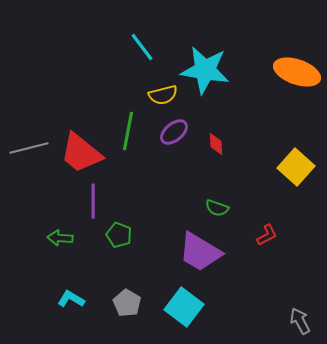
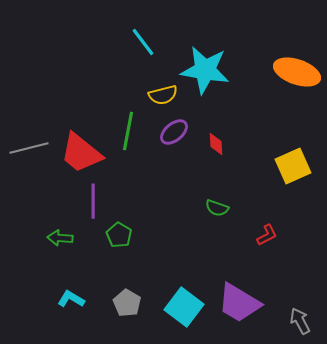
cyan line: moved 1 px right, 5 px up
yellow square: moved 3 px left, 1 px up; rotated 24 degrees clockwise
green pentagon: rotated 10 degrees clockwise
purple trapezoid: moved 39 px right, 51 px down
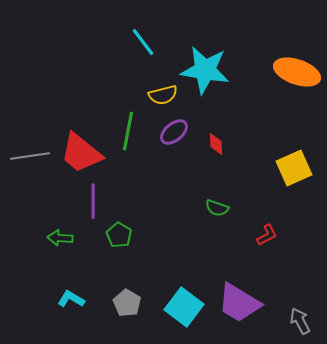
gray line: moved 1 px right, 8 px down; rotated 6 degrees clockwise
yellow square: moved 1 px right, 2 px down
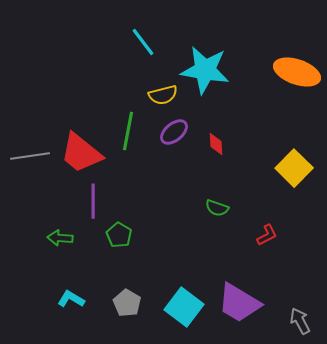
yellow square: rotated 21 degrees counterclockwise
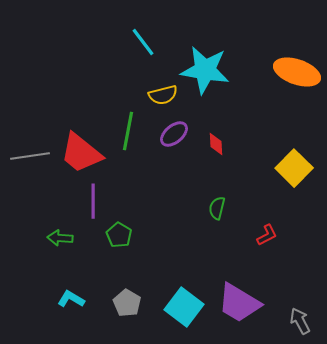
purple ellipse: moved 2 px down
green semicircle: rotated 85 degrees clockwise
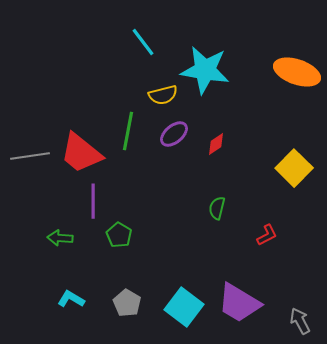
red diamond: rotated 60 degrees clockwise
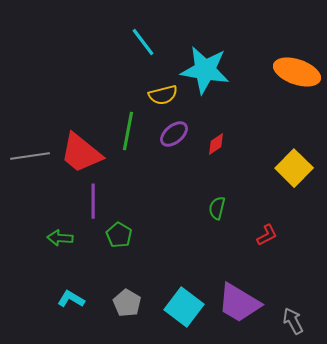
gray arrow: moved 7 px left
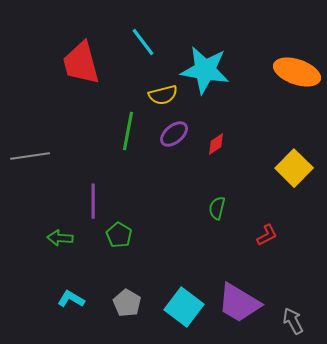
red trapezoid: moved 90 px up; rotated 36 degrees clockwise
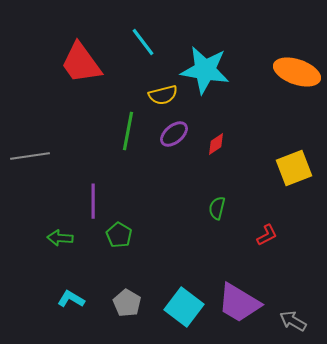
red trapezoid: rotated 21 degrees counterclockwise
yellow square: rotated 24 degrees clockwise
gray arrow: rotated 32 degrees counterclockwise
